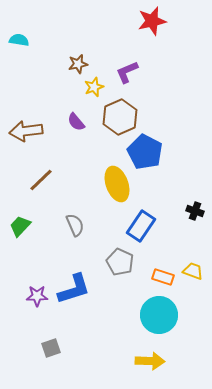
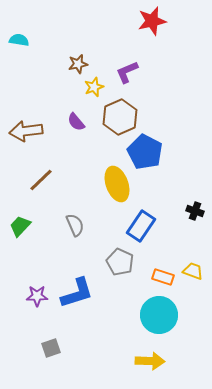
blue L-shape: moved 3 px right, 4 px down
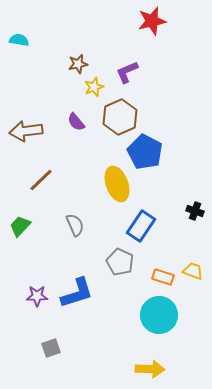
yellow arrow: moved 8 px down
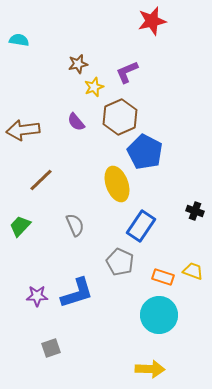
brown arrow: moved 3 px left, 1 px up
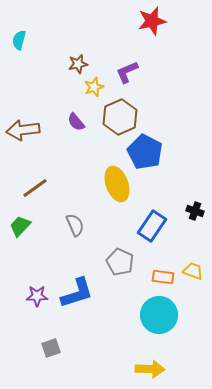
cyan semicircle: rotated 84 degrees counterclockwise
brown line: moved 6 px left, 8 px down; rotated 8 degrees clockwise
blue rectangle: moved 11 px right
orange rectangle: rotated 10 degrees counterclockwise
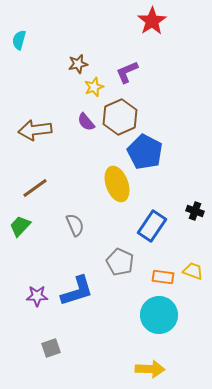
red star: rotated 20 degrees counterclockwise
purple semicircle: moved 10 px right
brown arrow: moved 12 px right
blue L-shape: moved 2 px up
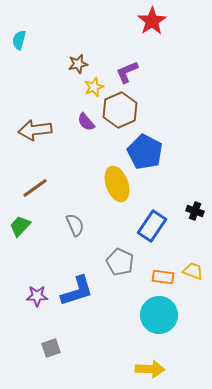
brown hexagon: moved 7 px up
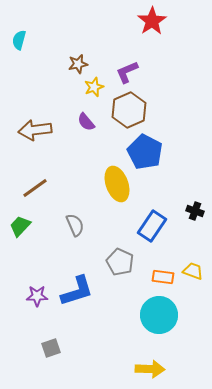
brown hexagon: moved 9 px right
